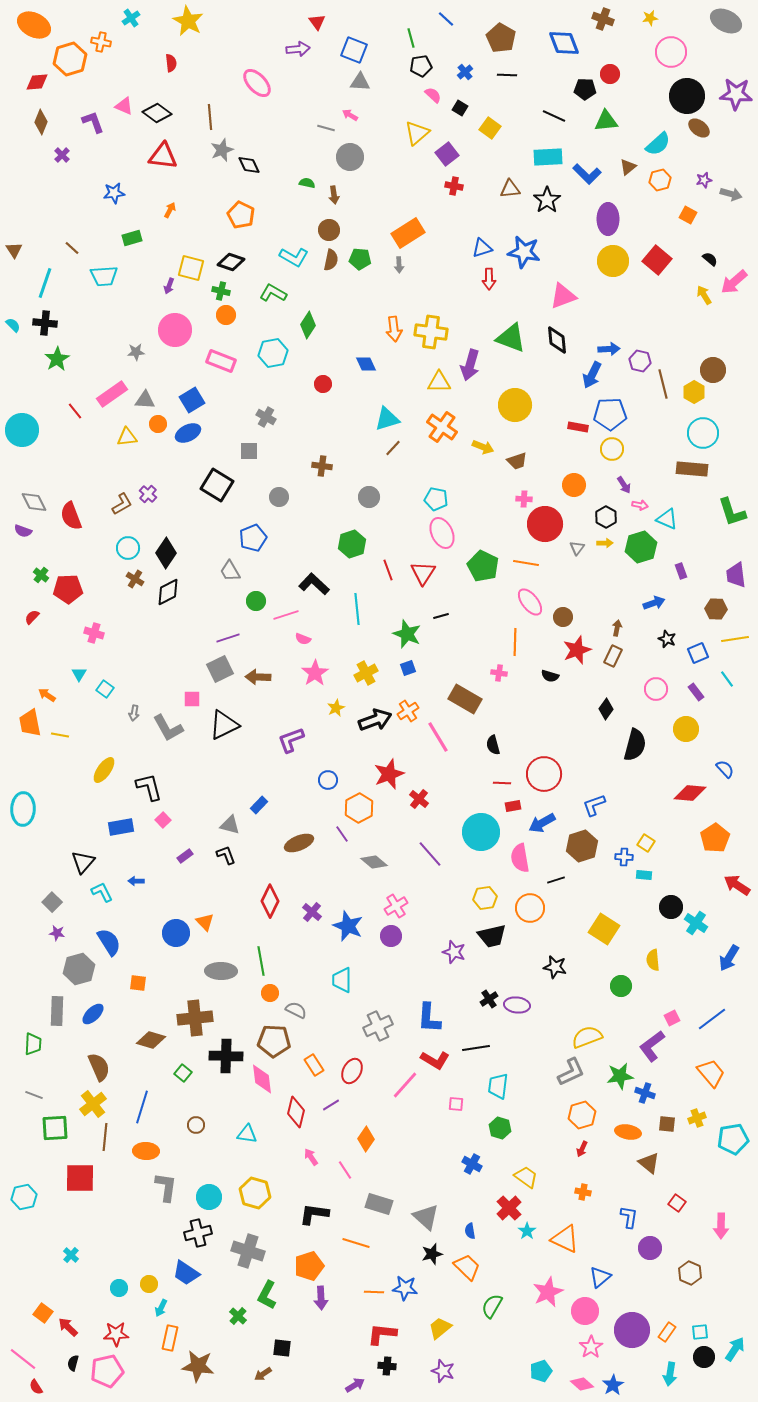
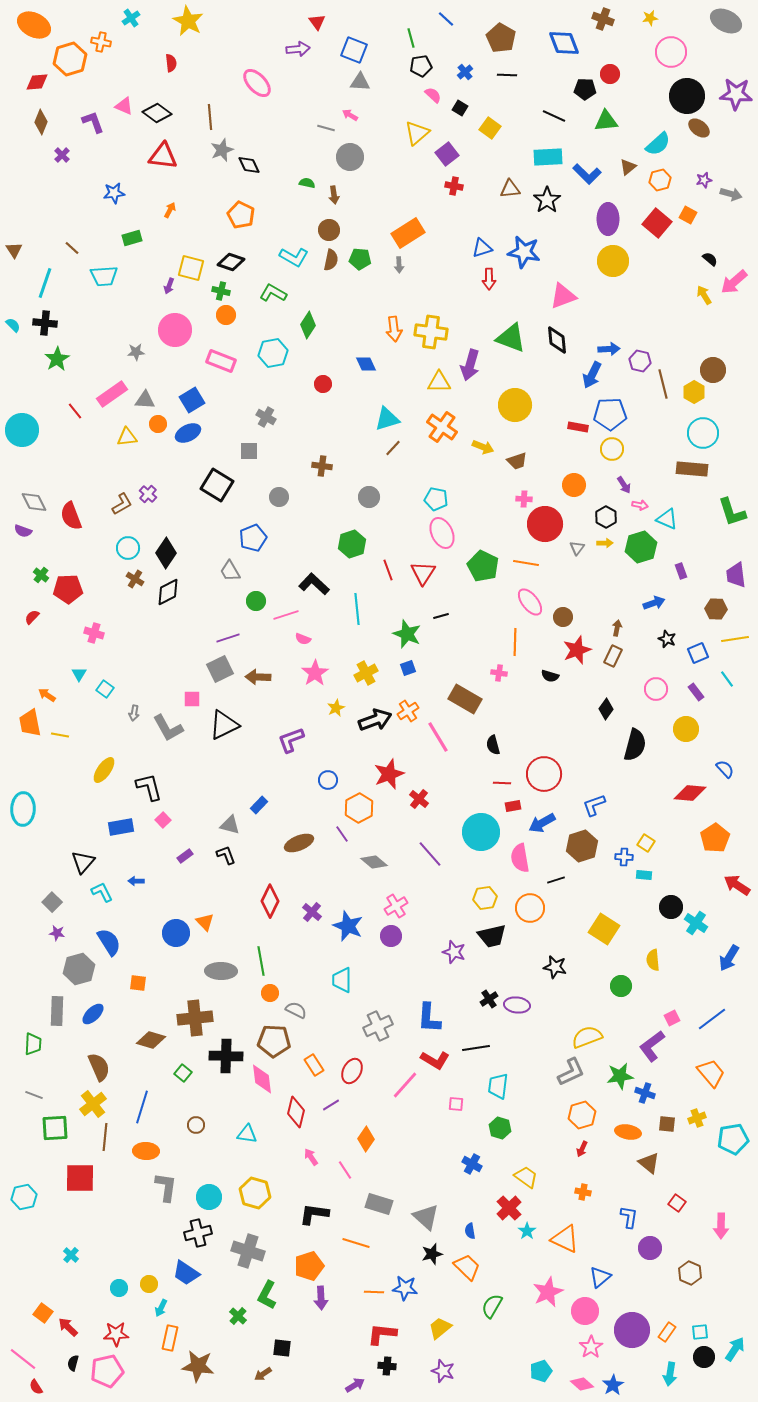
red square at (657, 260): moved 37 px up
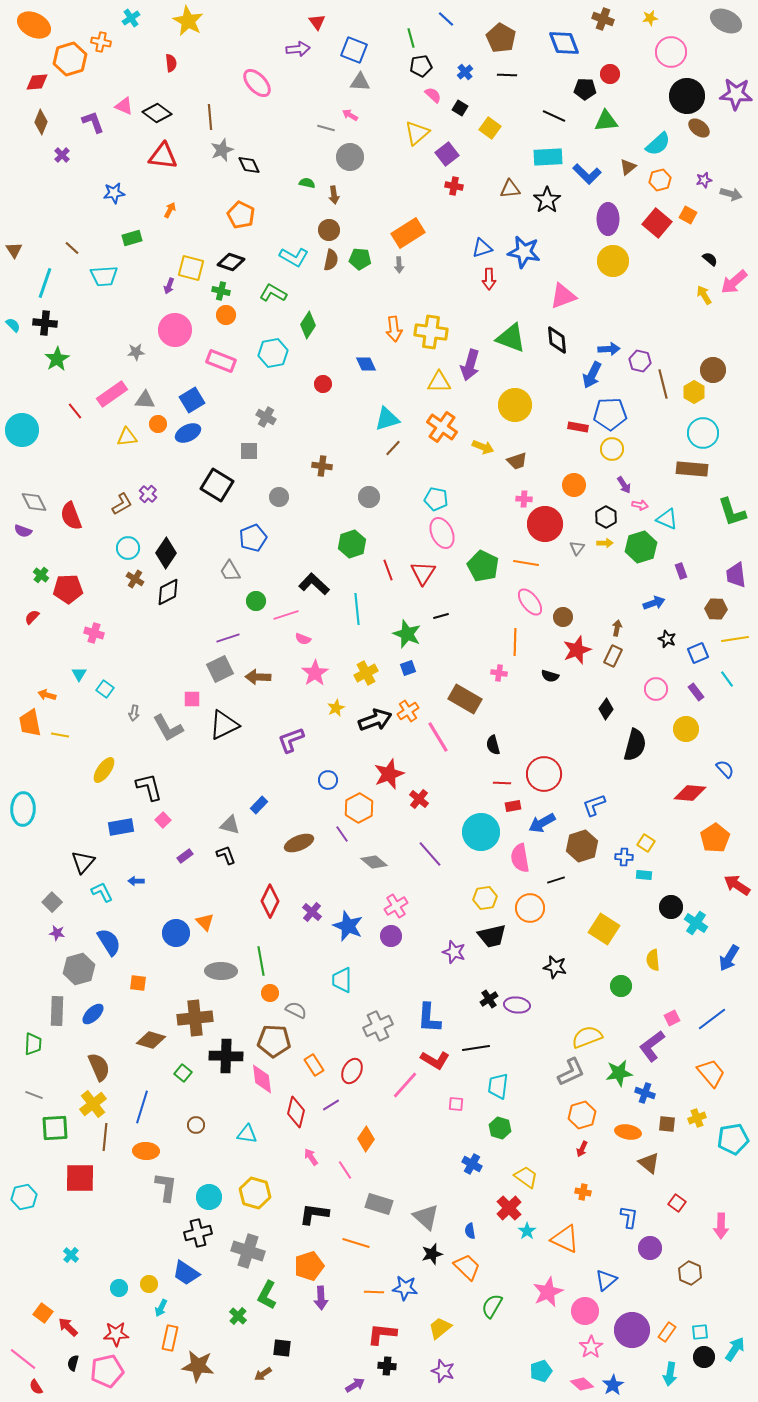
orange arrow at (47, 695): rotated 18 degrees counterclockwise
green star at (620, 1076): moved 1 px left, 3 px up
blue triangle at (600, 1277): moved 6 px right, 3 px down
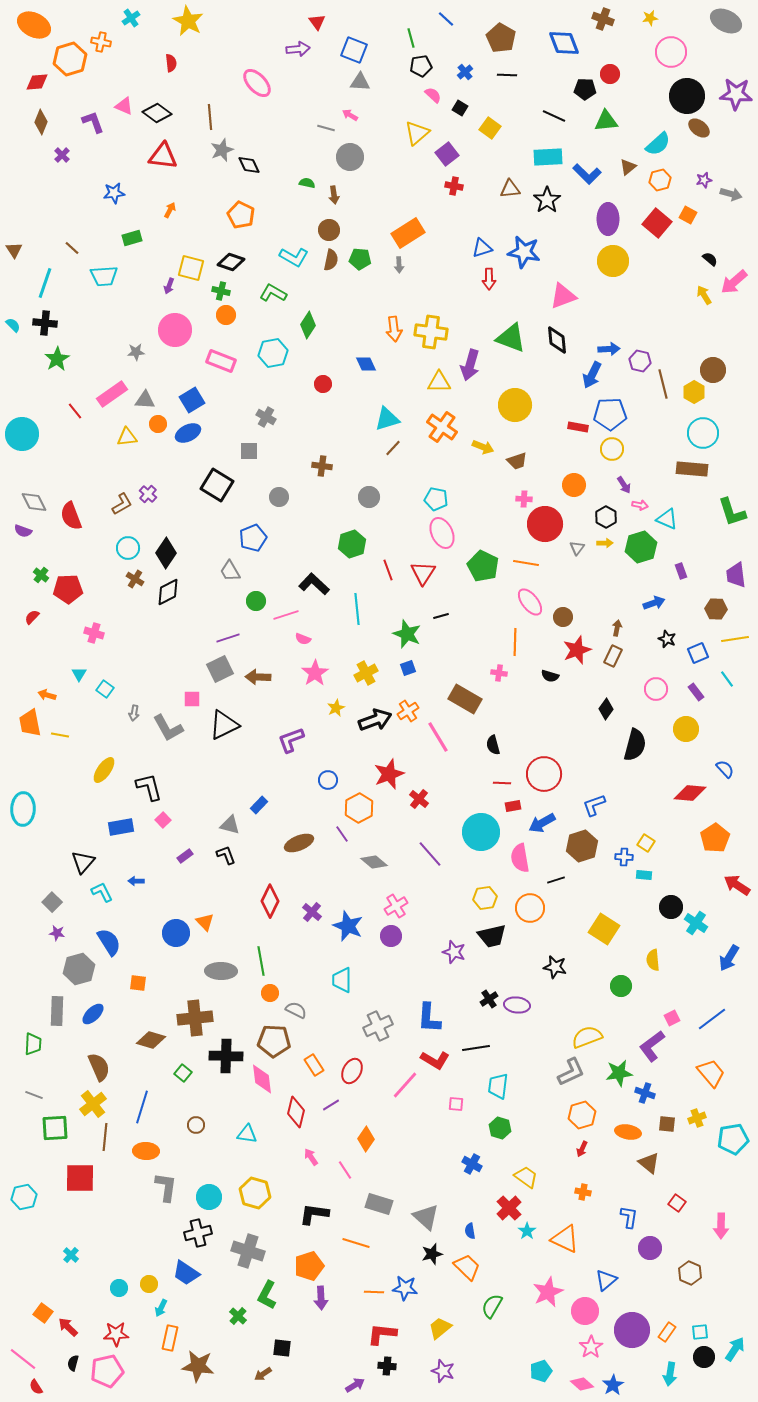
cyan circle at (22, 430): moved 4 px down
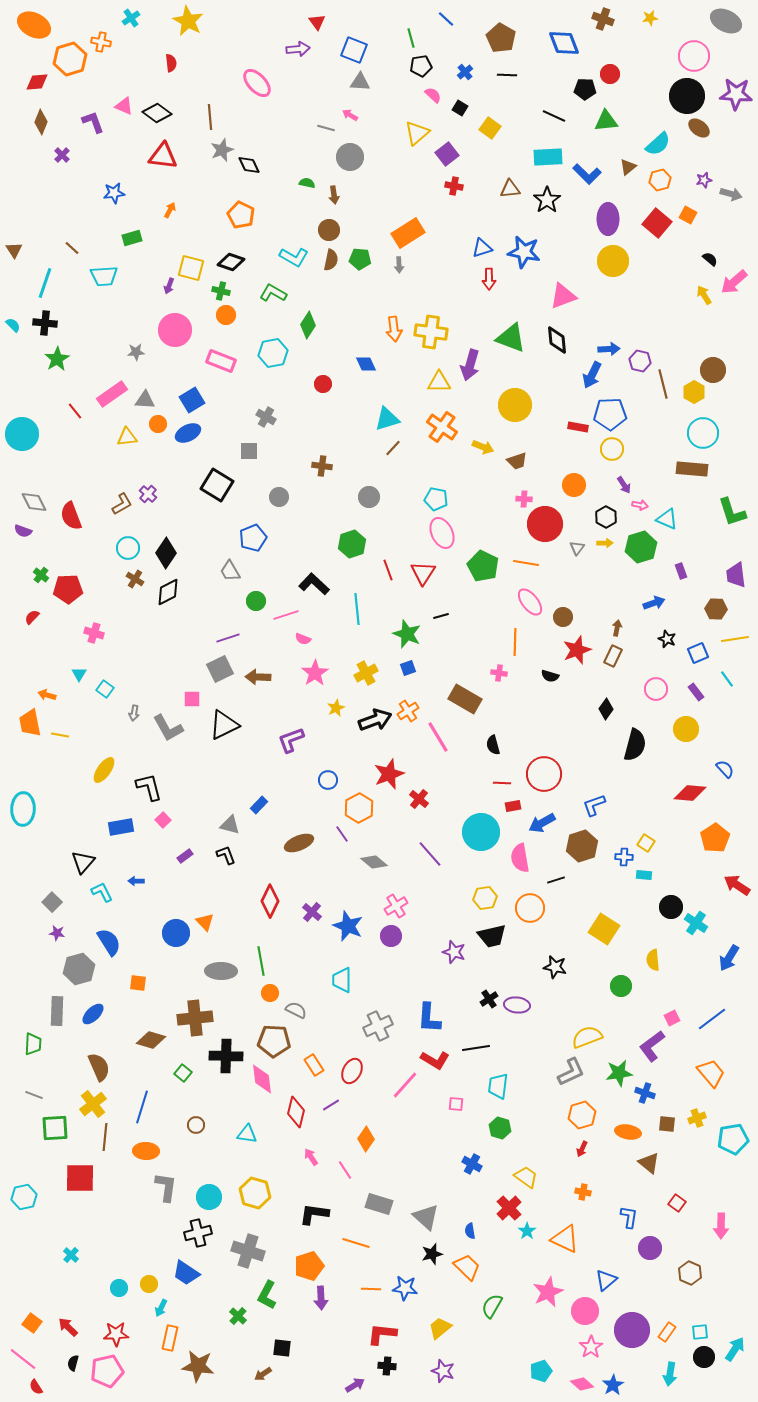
pink circle at (671, 52): moved 23 px right, 4 px down
orange line at (374, 1292): moved 3 px left, 3 px up
orange square at (43, 1313): moved 11 px left, 10 px down
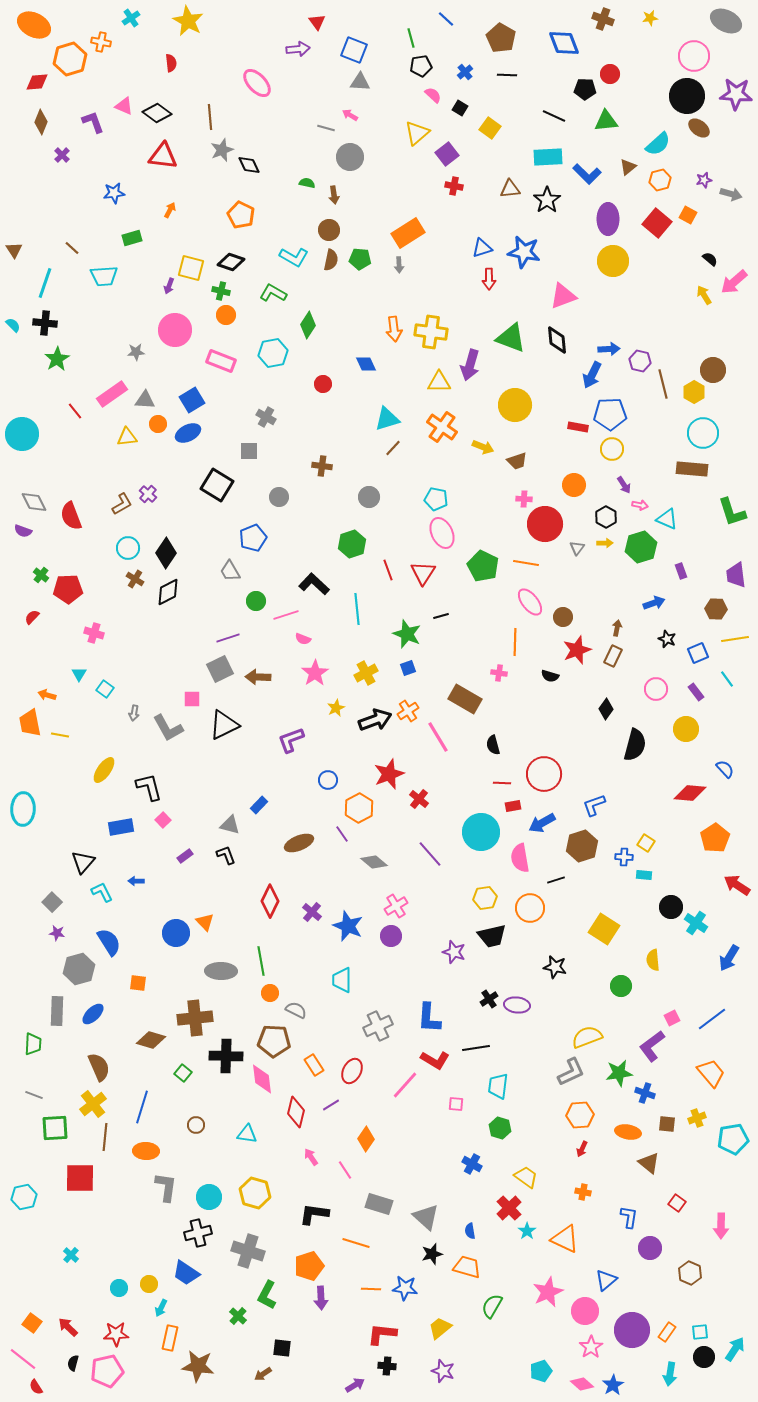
orange hexagon at (582, 1115): moved 2 px left; rotated 12 degrees clockwise
orange trapezoid at (467, 1267): rotated 28 degrees counterclockwise
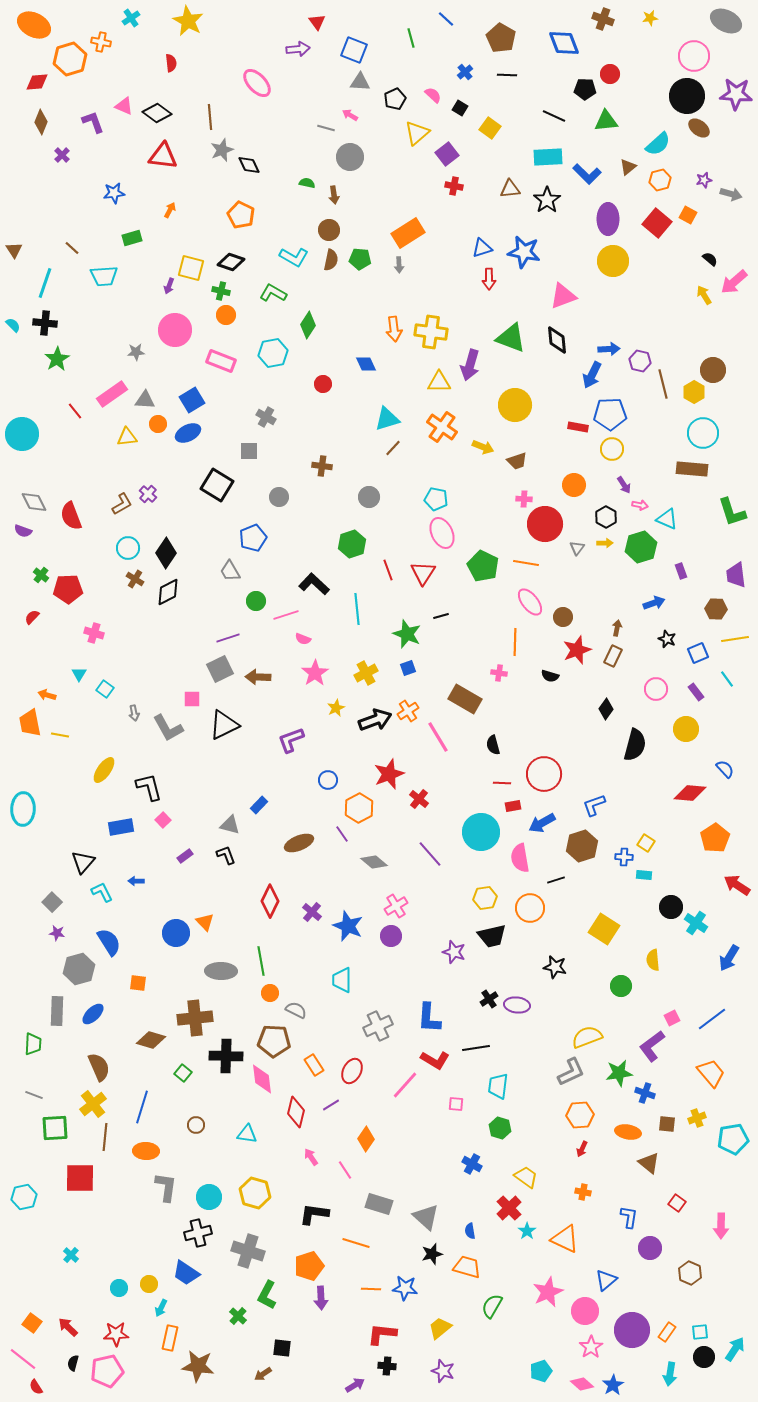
black pentagon at (421, 66): moved 26 px left, 33 px down; rotated 15 degrees counterclockwise
gray arrow at (134, 713): rotated 21 degrees counterclockwise
